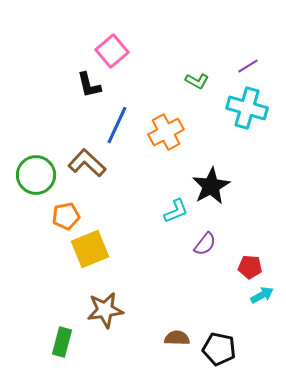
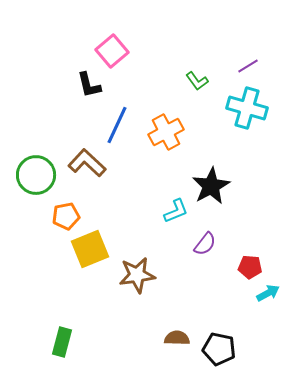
green L-shape: rotated 25 degrees clockwise
cyan arrow: moved 6 px right, 2 px up
brown star: moved 32 px right, 35 px up
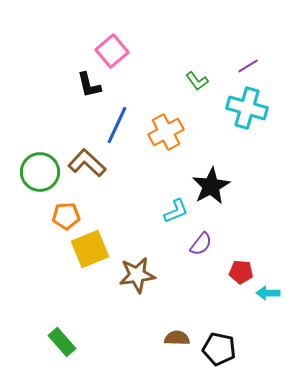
green circle: moved 4 px right, 3 px up
orange pentagon: rotated 8 degrees clockwise
purple semicircle: moved 4 px left
red pentagon: moved 9 px left, 5 px down
cyan arrow: rotated 150 degrees counterclockwise
green rectangle: rotated 56 degrees counterclockwise
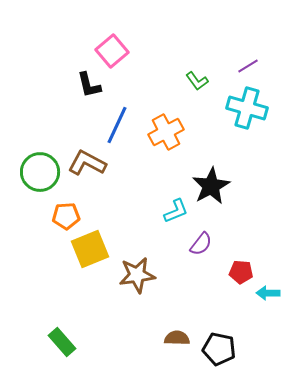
brown L-shape: rotated 15 degrees counterclockwise
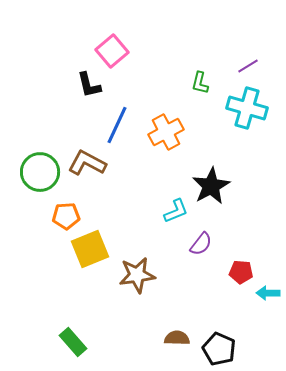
green L-shape: moved 3 px right, 2 px down; rotated 50 degrees clockwise
green rectangle: moved 11 px right
black pentagon: rotated 12 degrees clockwise
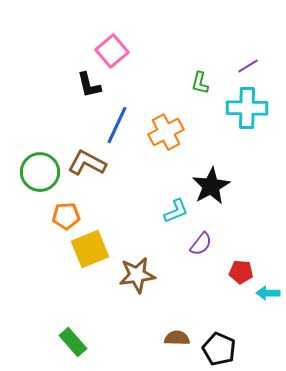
cyan cross: rotated 15 degrees counterclockwise
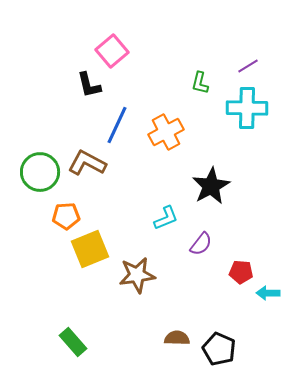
cyan L-shape: moved 10 px left, 7 px down
